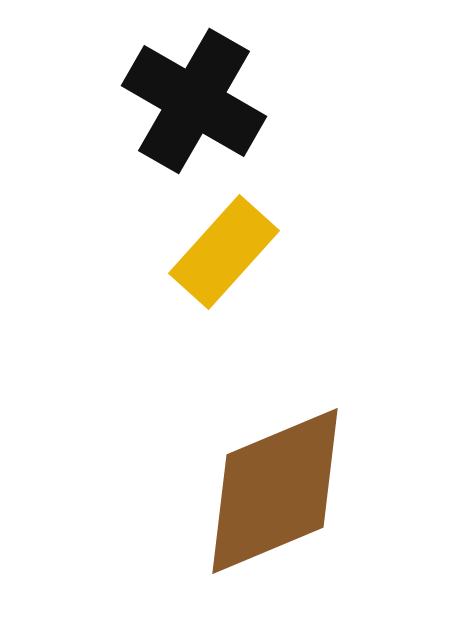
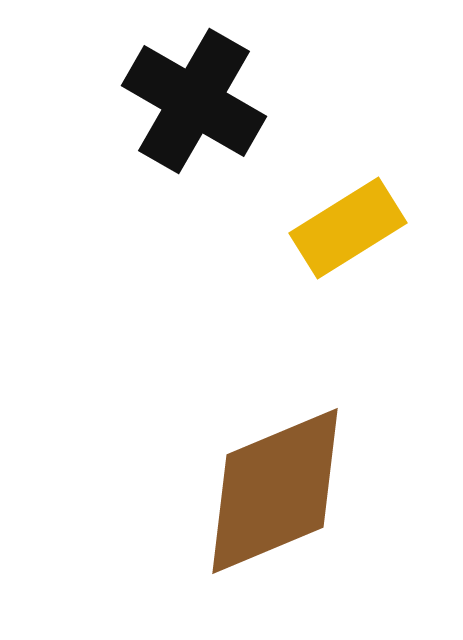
yellow rectangle: moved 124 px right, 24 px up; rotated 16 degrees clockwise
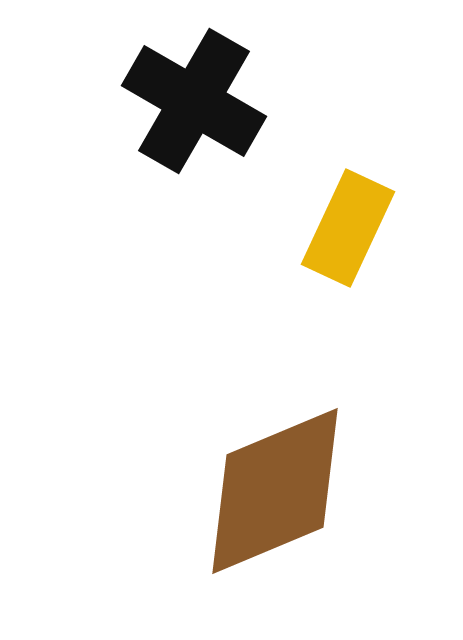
yellow rectangle: rotated 33 degrees counterclockwise
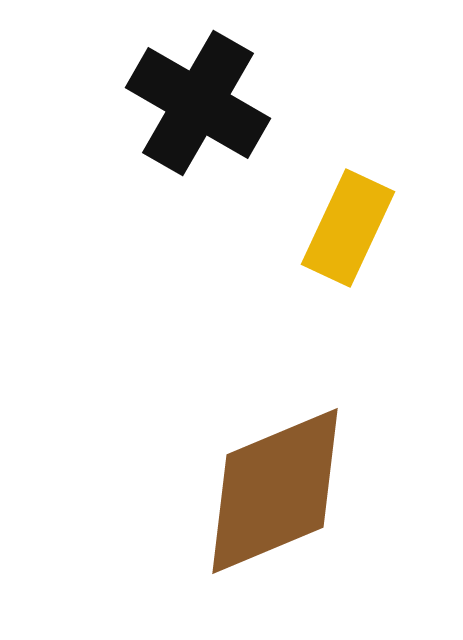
black cross: moved 4 px right, 2 px down
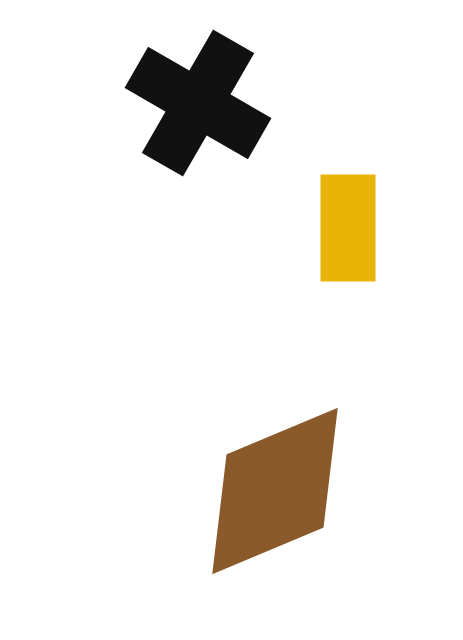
yellow rectangle: rotated 25 degrees counterclockwise
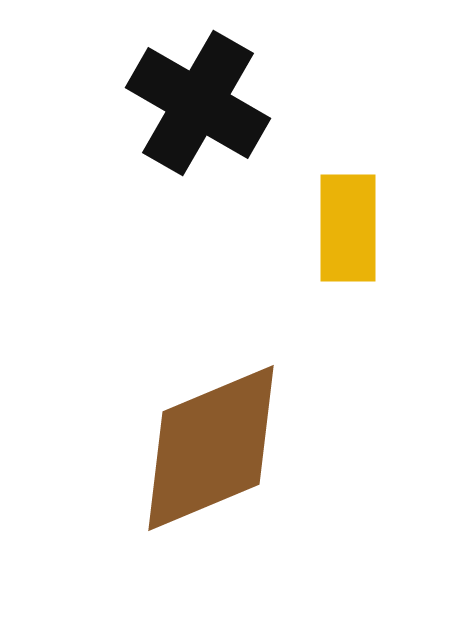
brown diamond: moved 64 px left, 43 px up
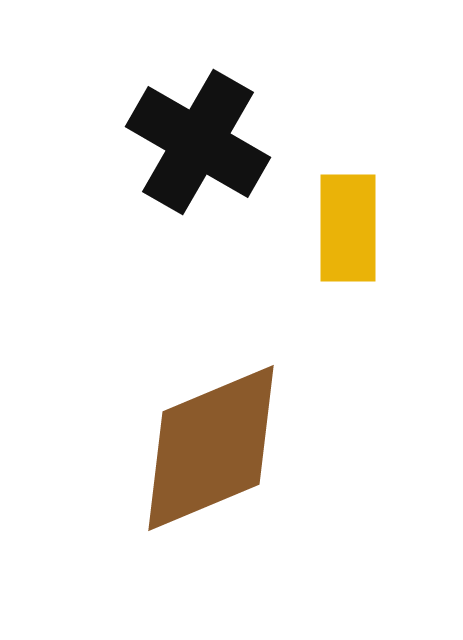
black cross: moved 39 px down
